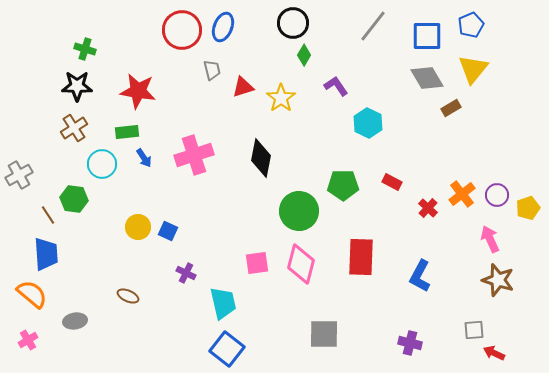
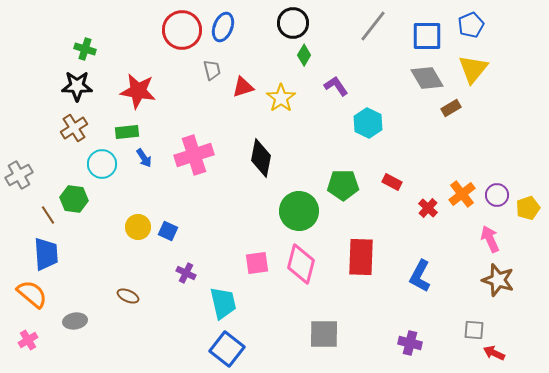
gray square at (474, 330): rotated 10 degrees clockwise
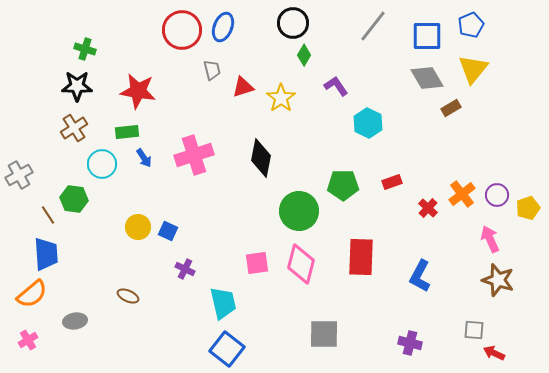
red rectangle at (392, 182): rotated 48 degrees counterclockwise
purple cross at (186, 273): moved 1 px left, 4 px up
orange semicircle at (32, 294): rotated 100 degrees clockwise
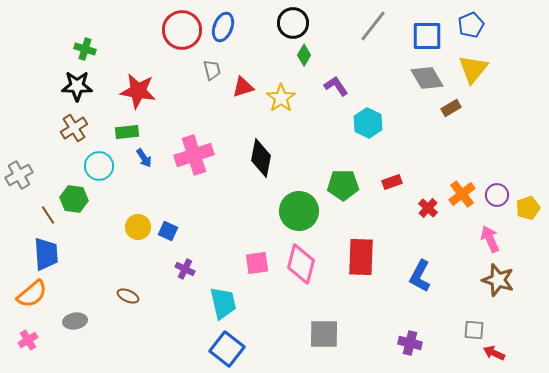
cyan circle at (102, 164): moved 3 px left, 2 px down
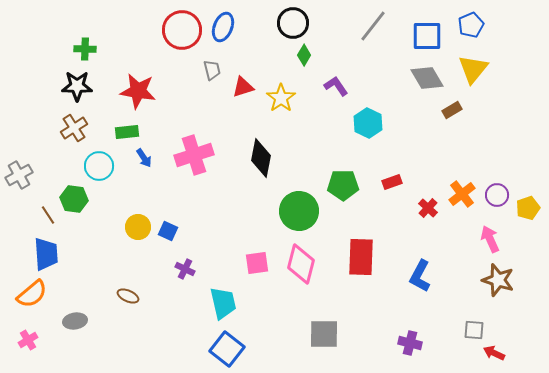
green cross at (85, 49): rotated 15 degrees counterclockwise
brown rectangle at (451, 108): moved 1 px right, 2 px down
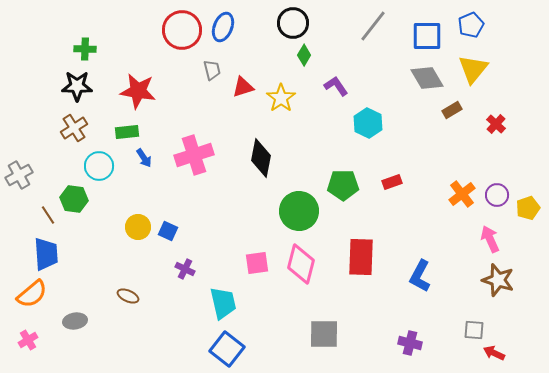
red cross at (428, 208): moved 68 px right, 84 px up
